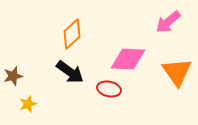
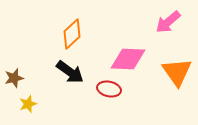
brown star: moved 1 px right, 2 px down
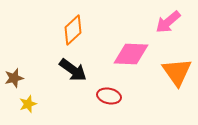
orange diamond: moved 1 px right, 4 px up
pink diamond: moved 3 px right, 5 px up
black arrow: moved 3 px right, 2 px up
red ellipse: moved 7 px down
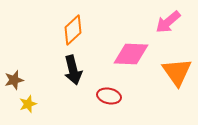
black arrow: rotated 40 degrees clockwise
brown star: moved 2 px down
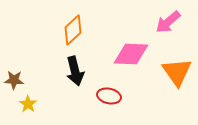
black arrow: moved 2 px right, 1 px down
brown star: rotated 18 degrees clockwise
yellow star: rotated 18 degrees counterclockwise
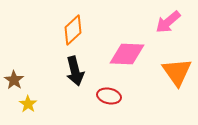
pink diamond: moved 4 px left
brown star: rotated 30 degrees clockwise
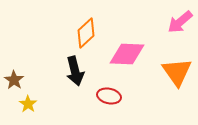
pink arrow: moved 12 px right
orange diamond: moved 13 px right, 3 px down
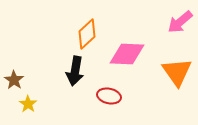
orange diamond: moved 1 px right, 1 px down
black arrow: rotated 24 degrees clockwise
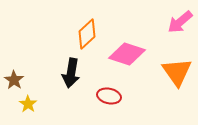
pink diamond: rotated 15 degrees clockwise
black arrow: moved 4 px left, 2 px down
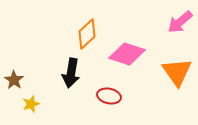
yellow star: moved 3 px right; rotated 18 degrees clockwise
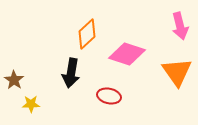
pink arrow: moved 4 px down; rotated 64 degrees counterclockwise
yellow star: rotated 18 degrees clockwise
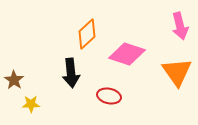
black arrow: rotated 16 degrees counterclockwise
